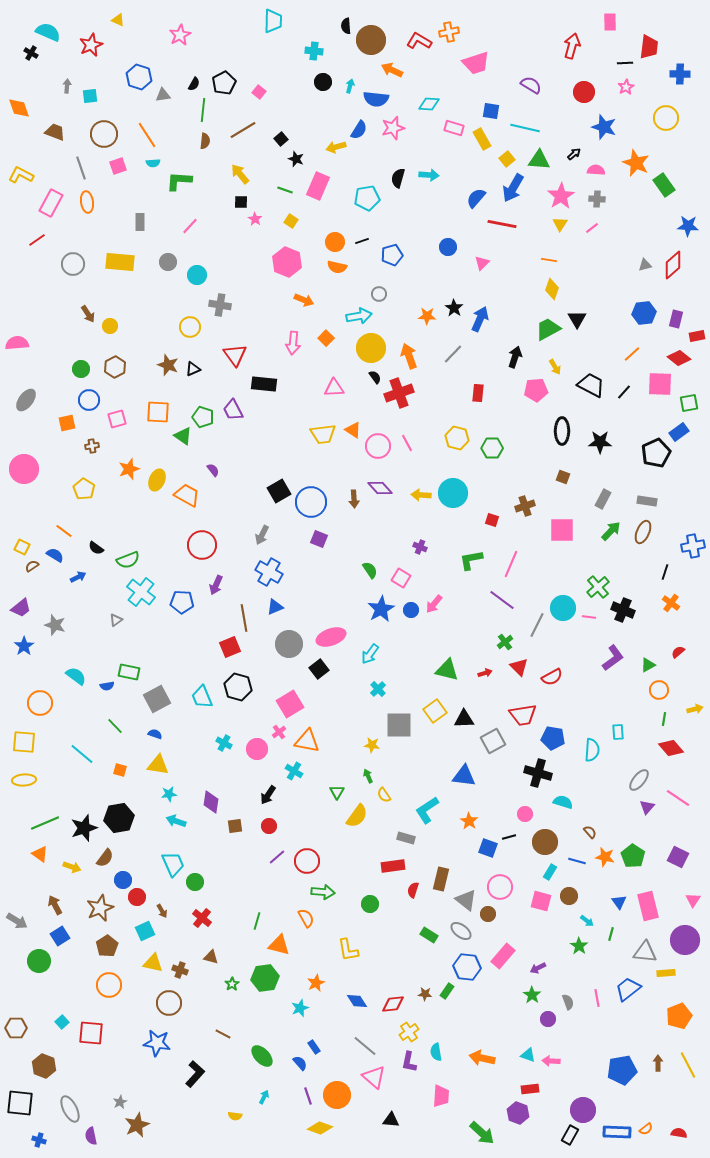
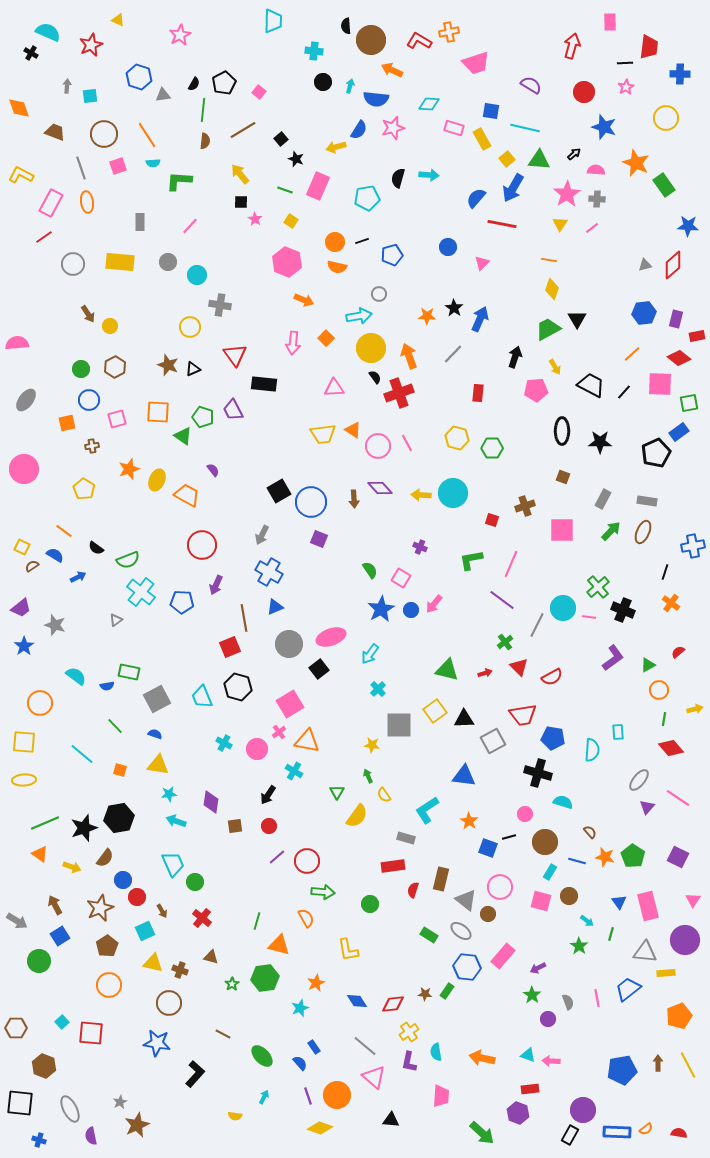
pink star at (561, 196): moved 6 px right, 2 px up
red line at (37, 240): moved 7 px right, 3 px up
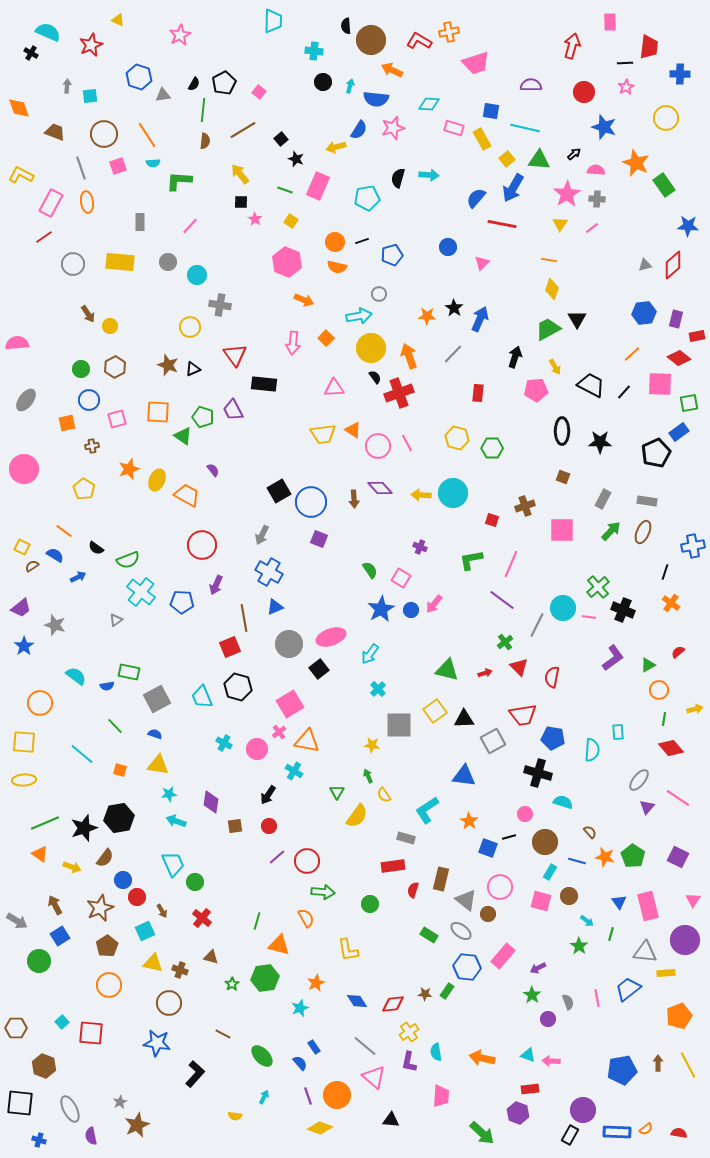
purple semicircle at (531, 85): rotated 30 degrees counterclockwise
red semicircle at (552, 677): rotated 130 degrees clockwise
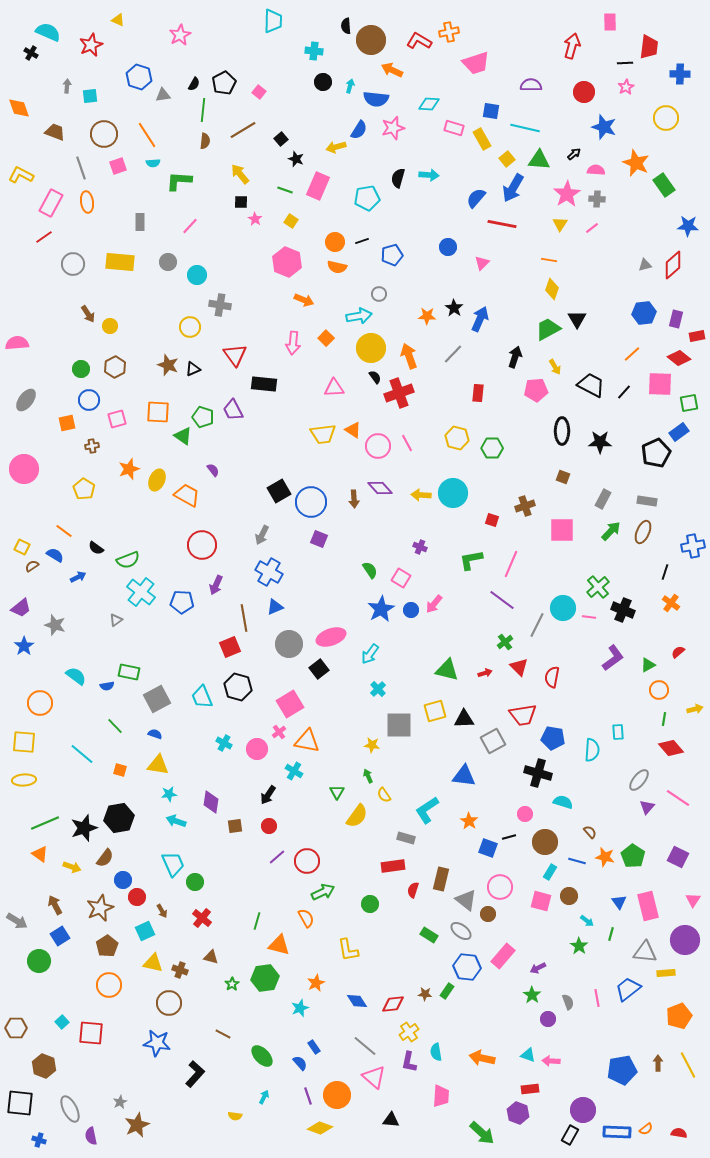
yellow square at (435, 711): rotated 20 degrees clockwise
green arrow at (323, 892): rotated 30 degrees counterclockwise
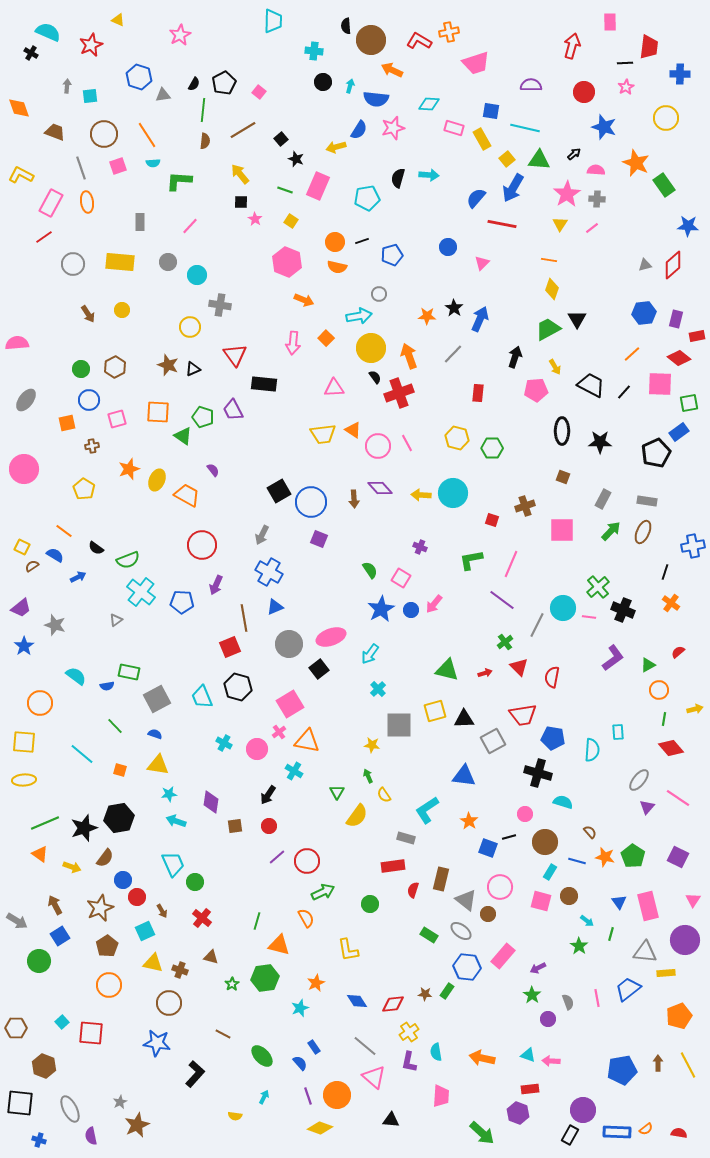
yellow circle at (110, 326): moved 12 px right, 16 px up
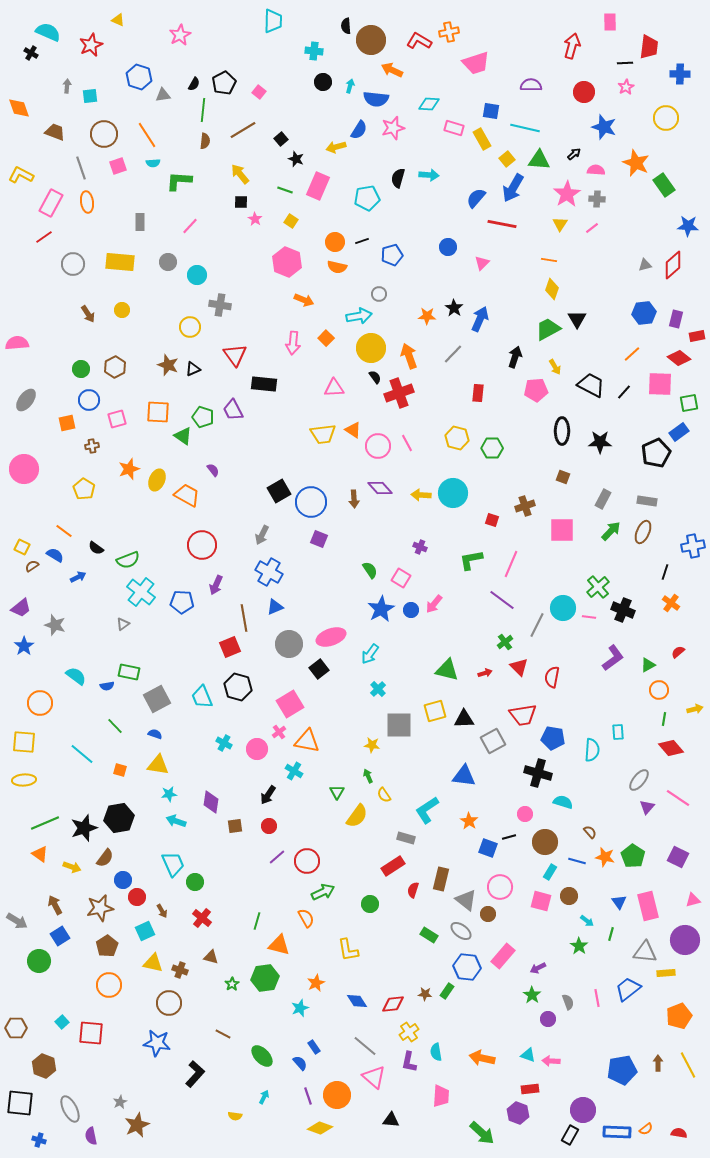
gray triangle at (116, 620): moved 7 px right, 4 px down
red rectangle at (393, 866): rotated 25 degrees counterclockwise
pink triangle at (693, 900): rotated 42 degrees clockwise
brown star at (100, 908): rotated 12 degrees clockwise
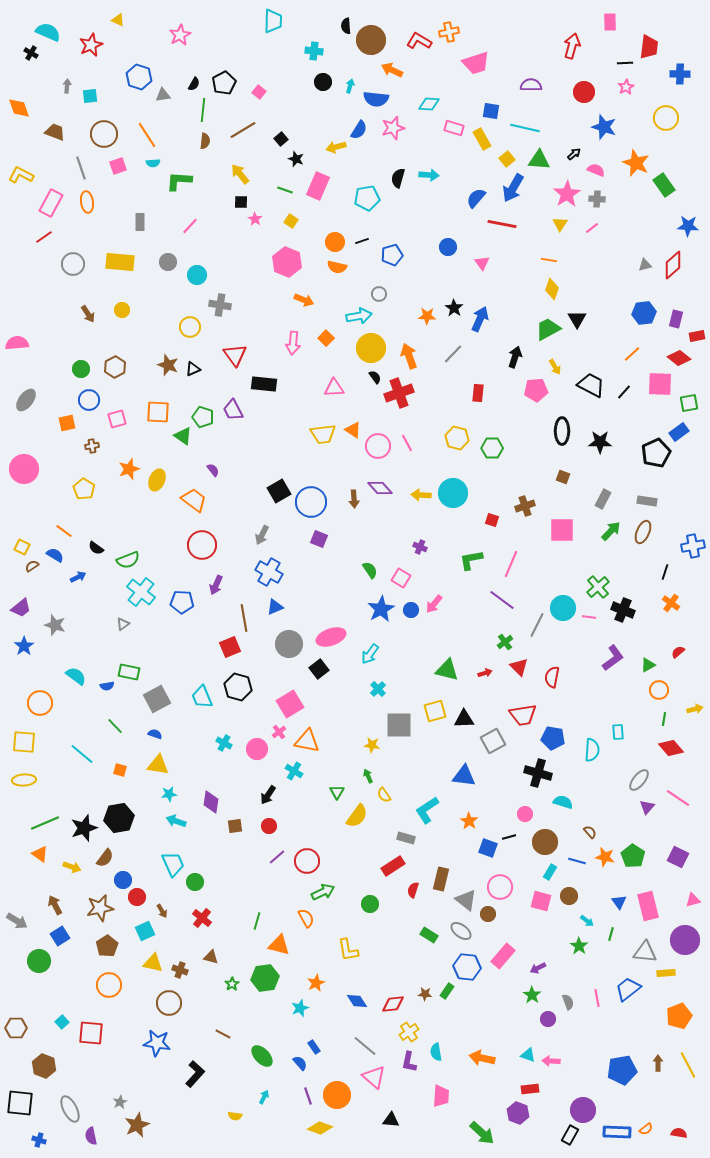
pink semicircle at (596, 170): rotated 18 degrees clockwise
pink triangle at (482, 263): rotated 21 degrees counterclockwise
orange trapezoid at (187, 495): moved 7 px right, 5 px down; rotated 8 degrees clockwise
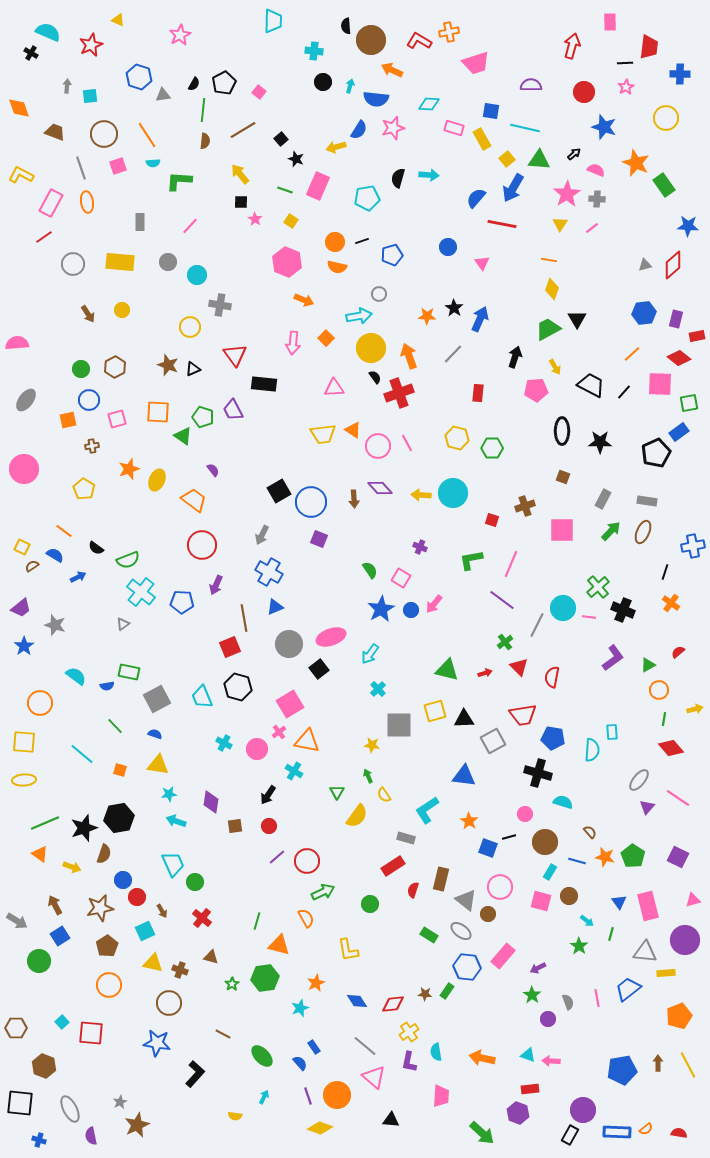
orange square at (67, 423): moved 1 px right, 3 px up
cyan rectangle at (618, 732): moved 6 px left
brown semicircle at (105, 858): moved 1 px left, 4 px up; rotated 18 degrees counterclockwise
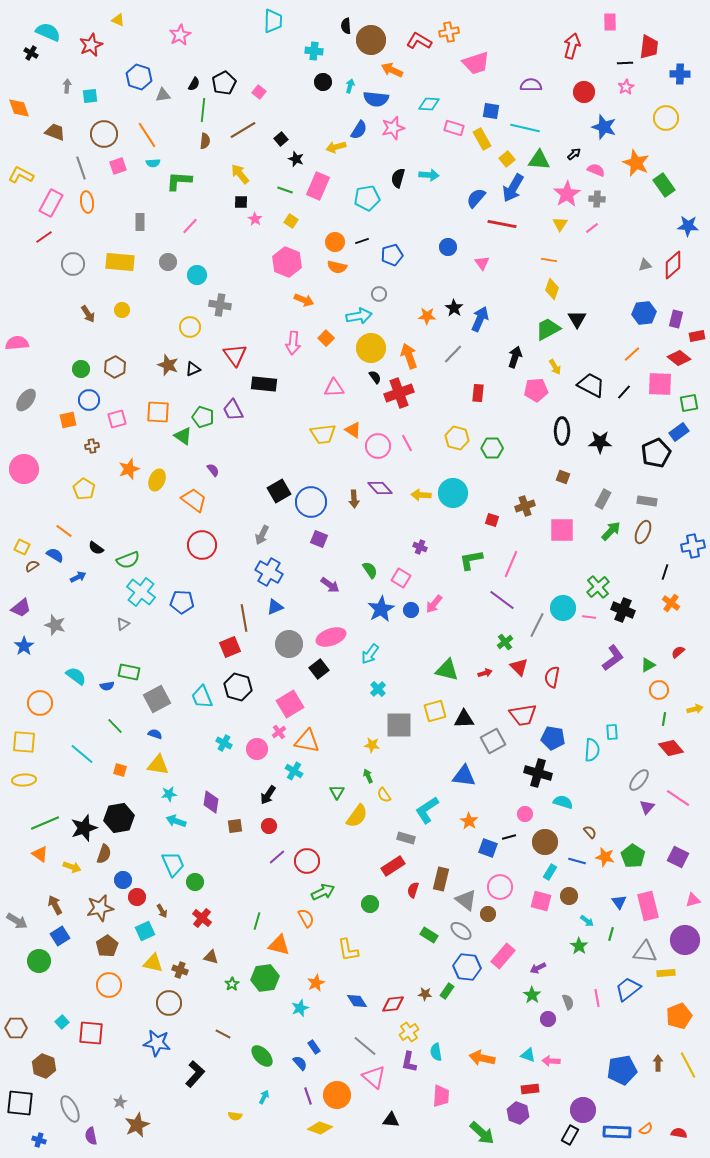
purple arrow at (216, 585): moved 114 px right; rotated 78 degrees counterclockwise
